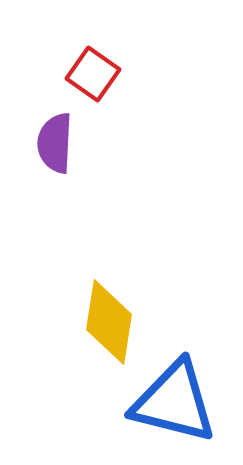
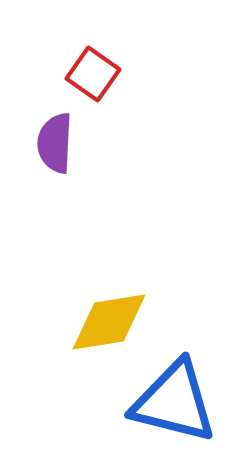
yellow diamond: rotated 72 degrees clockwise
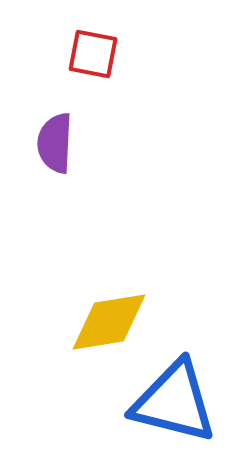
red square: moved 20 px up; rotated 24 degrees counterclockwise
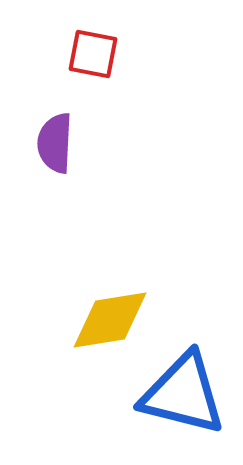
yellow diamond: moved 1 px right, 2 px up
blue triangle: moved 9 px right, 8 px up
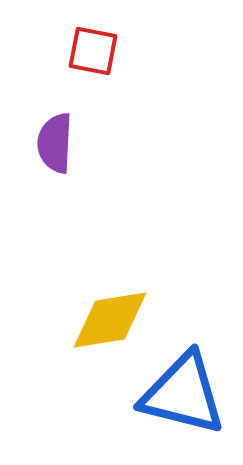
red square: moved 3 px up
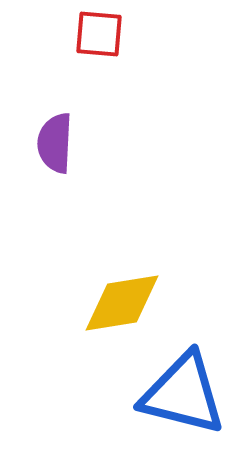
red square: moved 6 px right, 17 px up; rotated 6 degrees counterclockwise
yellow diamond: moved 12 px right, 17 px up
